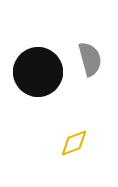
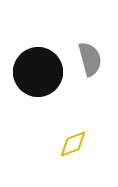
yellow diamond: moved 1 px left, 1 px down
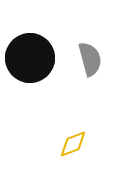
black circle: moved 8 px left, 14 px up
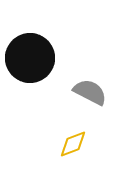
gray semicircle: moved 33 px down; rotated 48 degrees counterclockwise
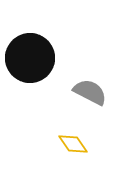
yellow diamond: rotated 76 degrees clockwise
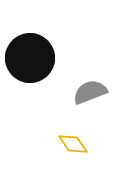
gray semicircle: rotated 48 degrees counterclockwise
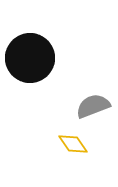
gray semicircle: moved 3 px right, 14 px down
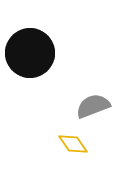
black circle: moved 5 px up
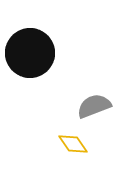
gray semicircle: moved 1 px right
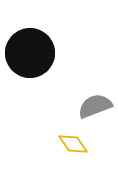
gray semicircle: moved 1 px right
